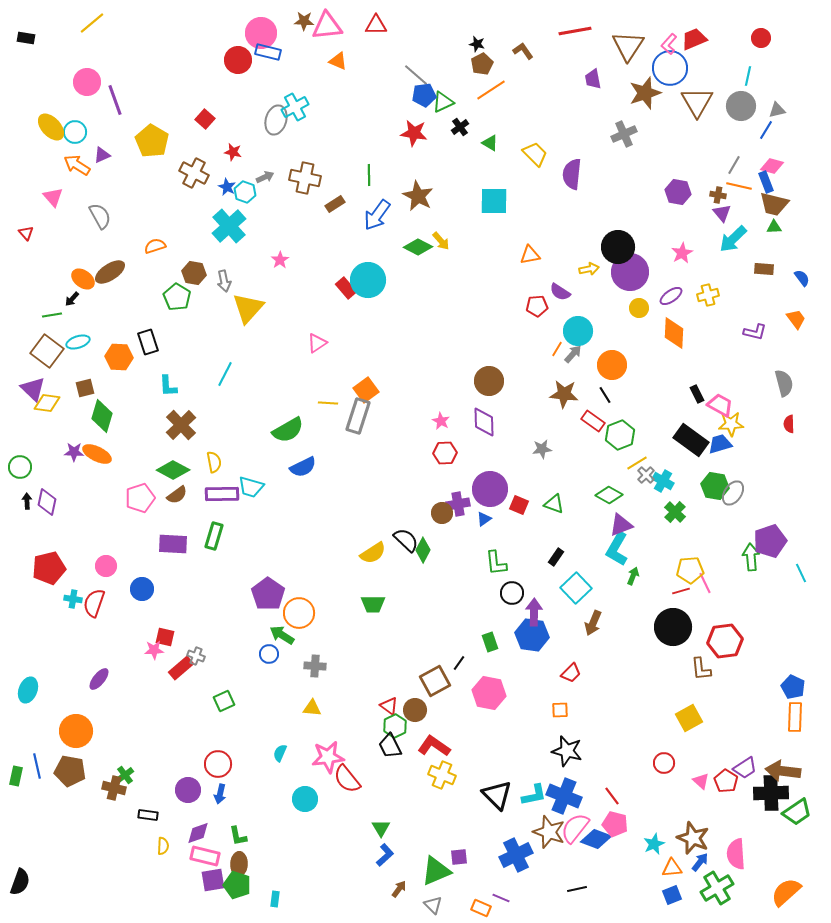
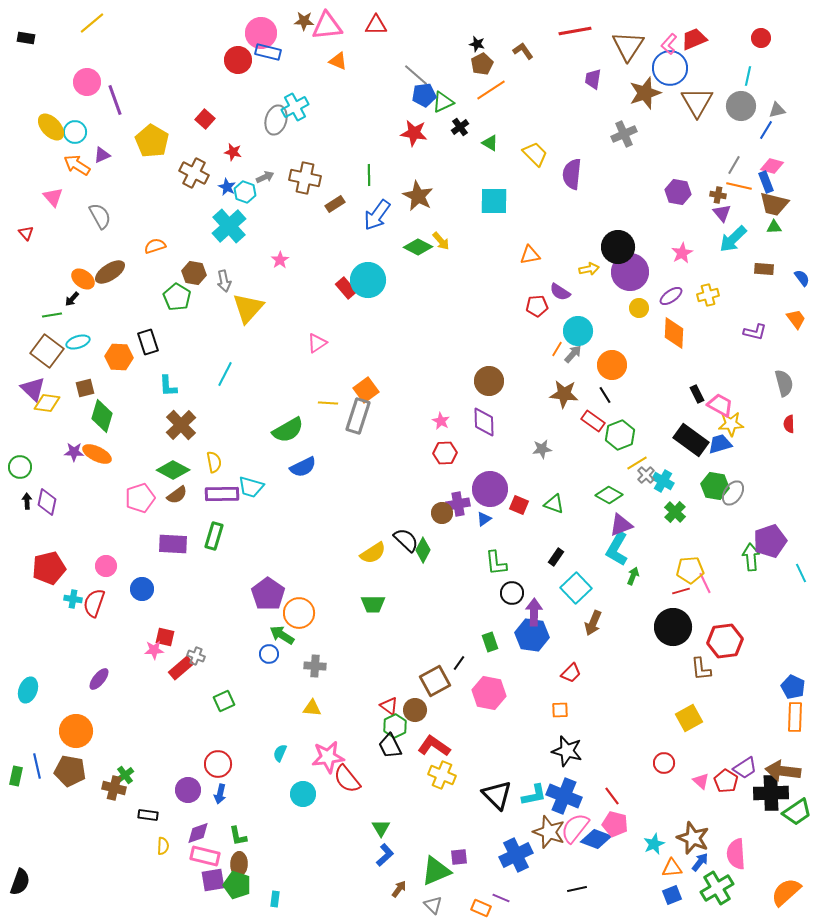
purple trapezoid at (593, 79): rotated 20 degrees clockwise
cyan circle at (305, 799): moved 2 px left, 5 px up
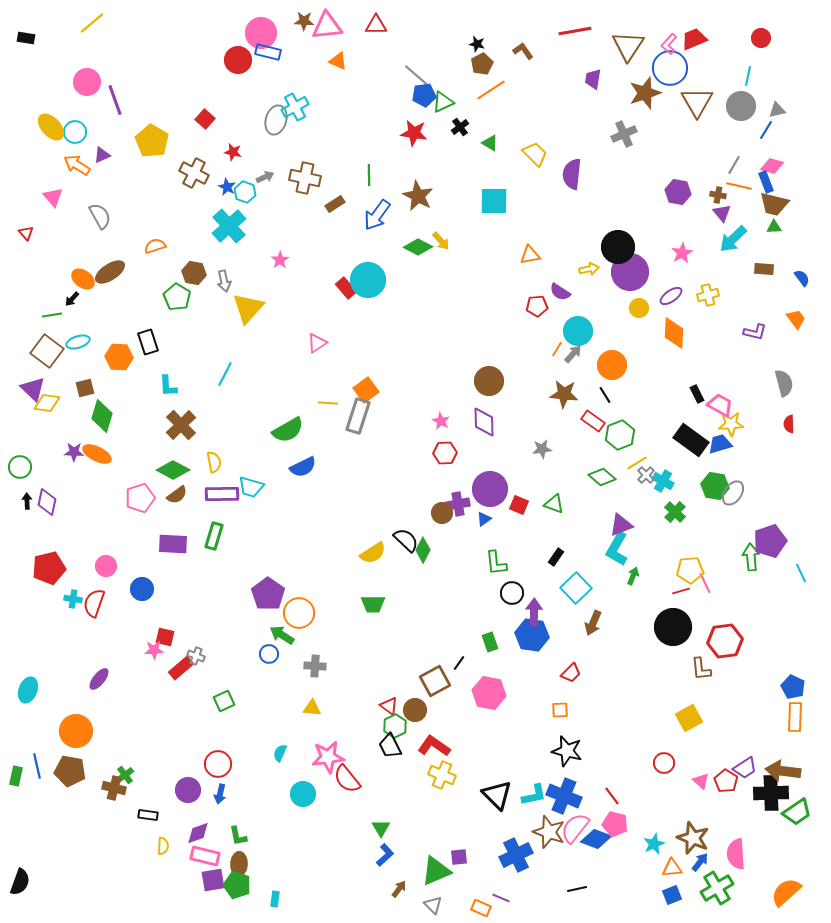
green diamond at (609, 495): moved 7 px left, 18 px up; rotated 12 degrees clockwise
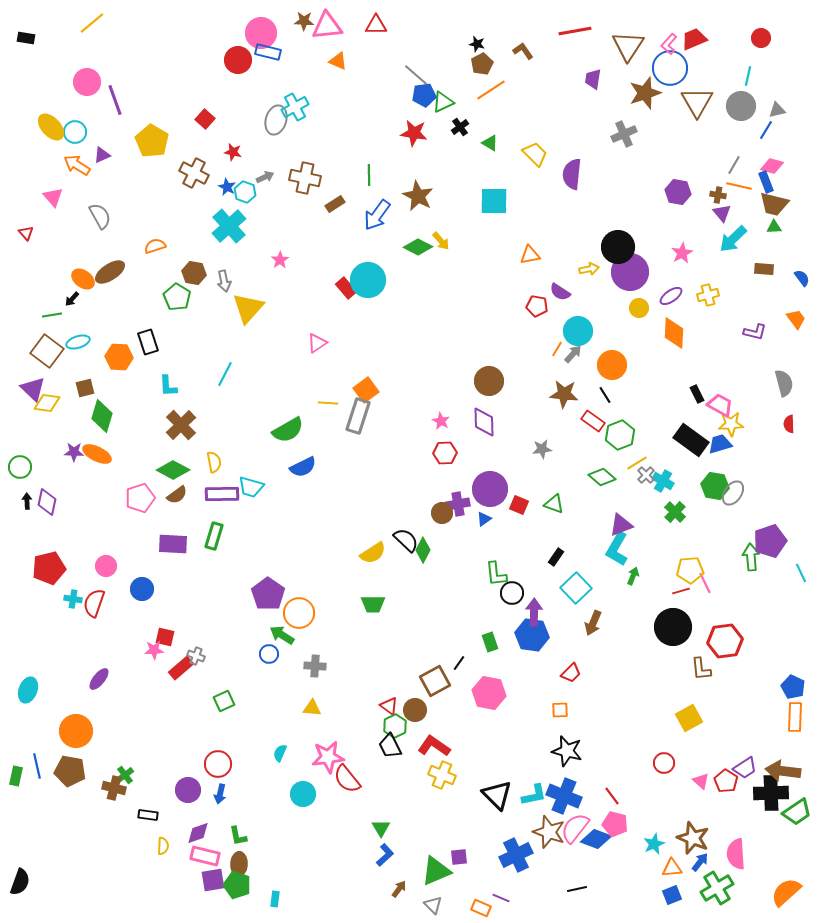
red pentagon at (537, 306): rotated 15 degrees clockwise
green L-shape at (496, 563): moved 11 px down
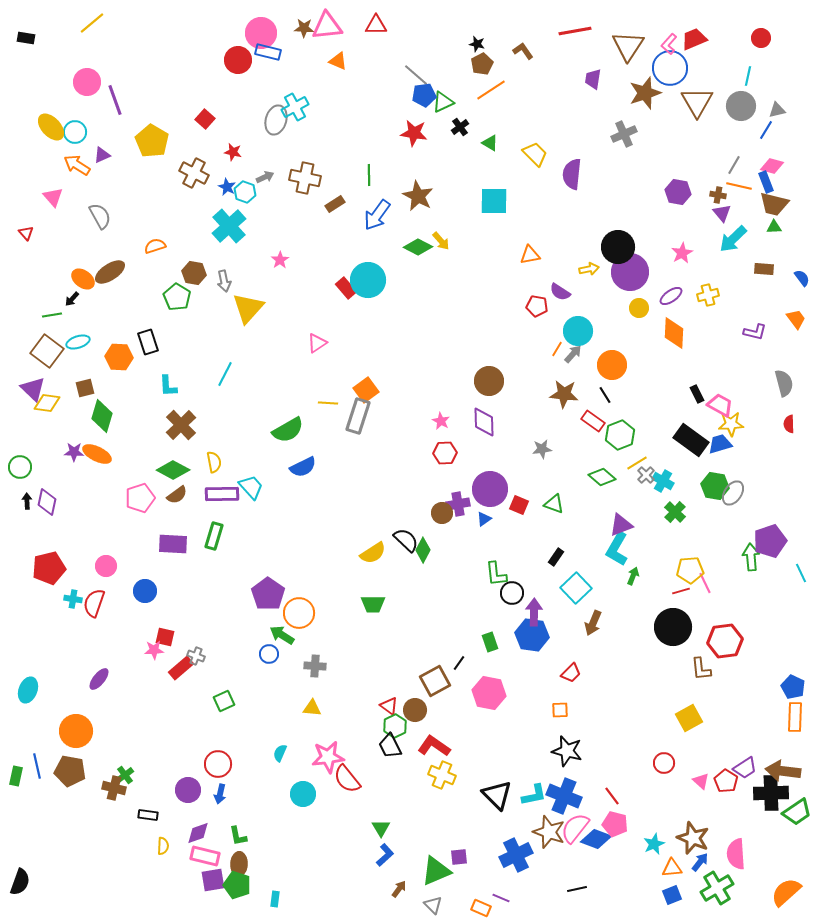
brown star at (304, 21): moved 7 px down
cyan trapezoid at (251, 487): rotated 148 degrees counterclockwise
blue circle at (142, 589): moved 3 px right, 2 px down
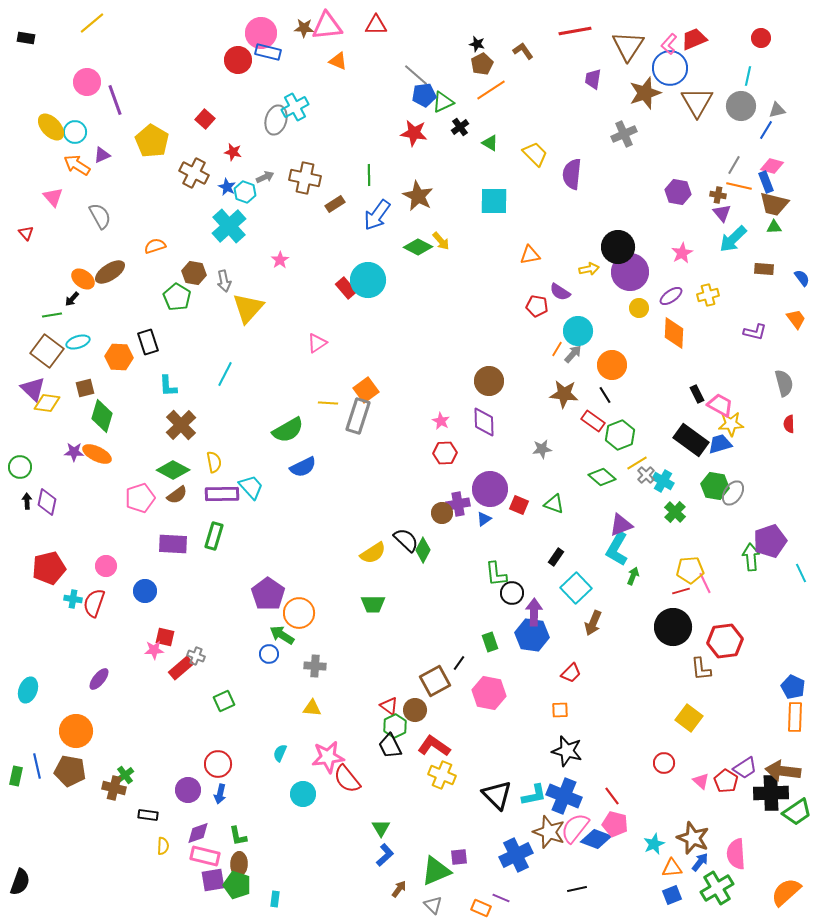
yellow square at (689, 718): rotated 24 degrees counterclockwise
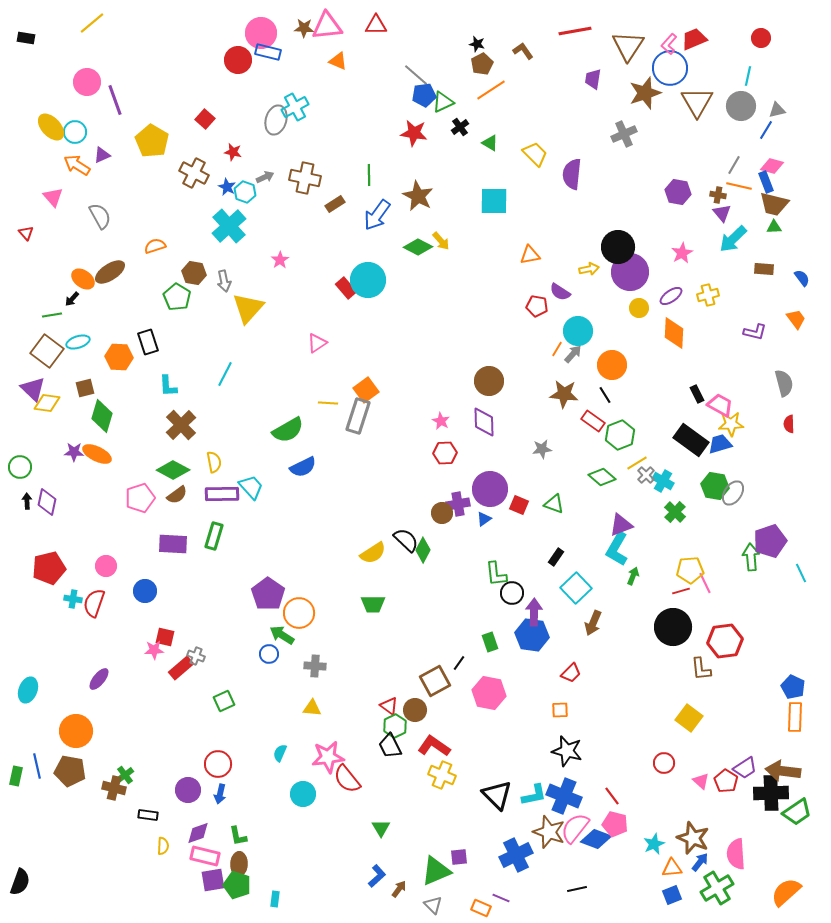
blue L-shape at (385, 855): moved 8 px left, 21 px down
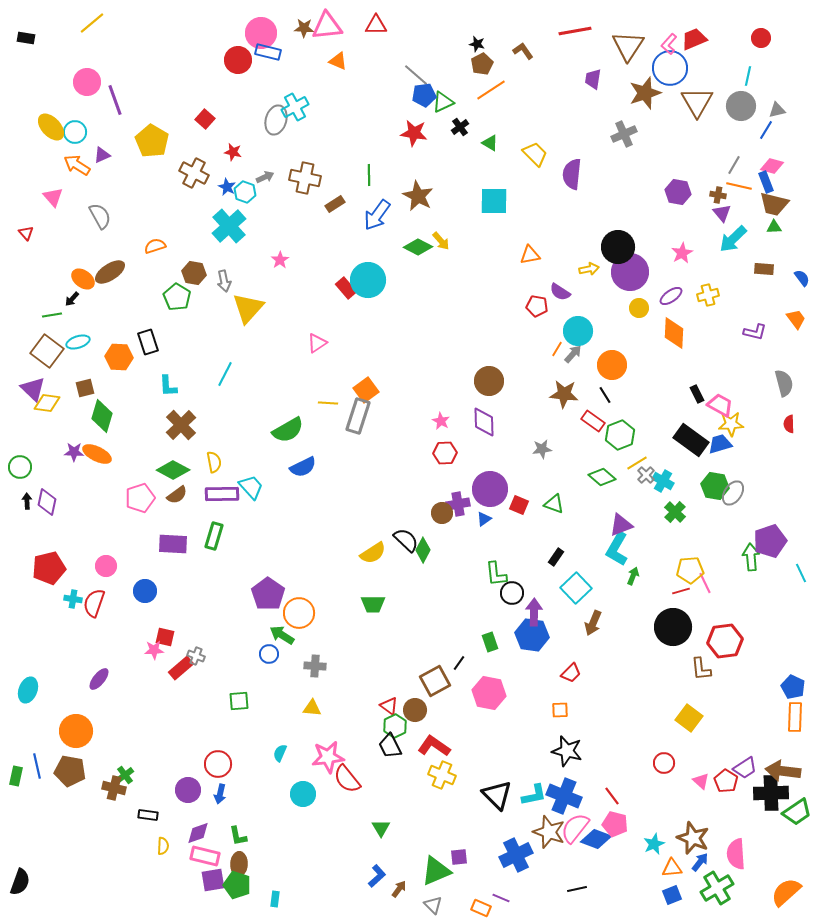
green square at (224, 701): moved 15 px right; rotated 20 degrees clockwise
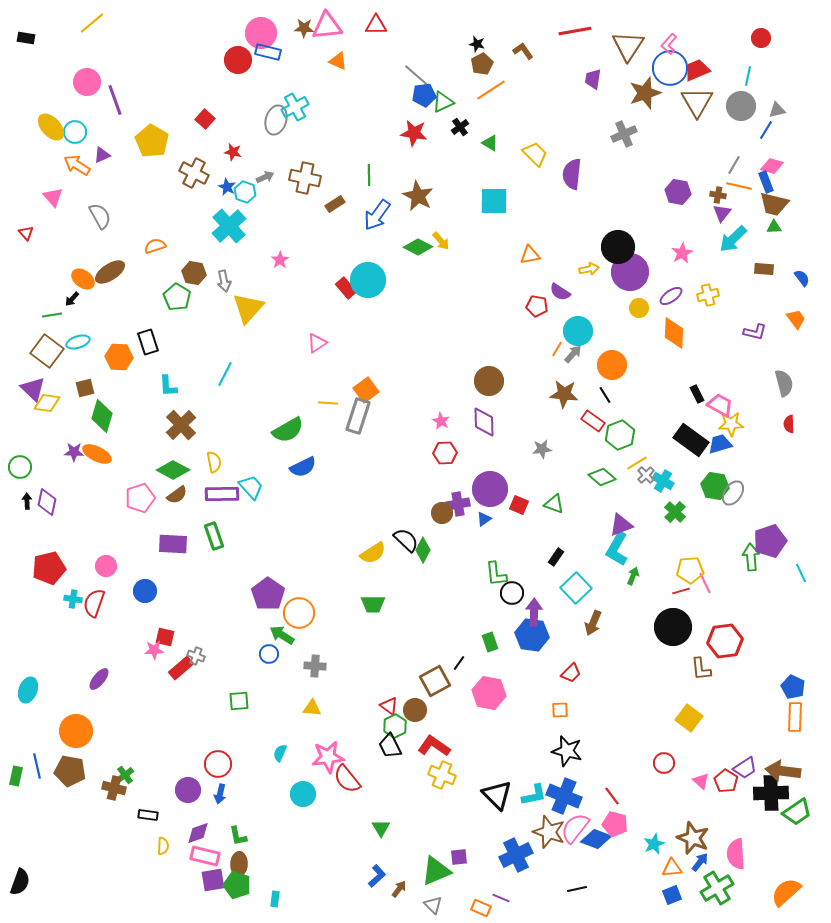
red trapezoid at (694, 39): moved 3 px right, 31 px down
purple triangle at (722, 213): rotated 18 degrees clockwise
green rectangle at (214, 536): rotated 36 degrees counterclockwise
